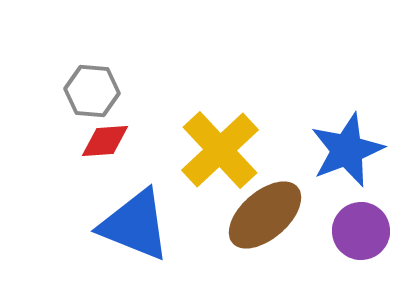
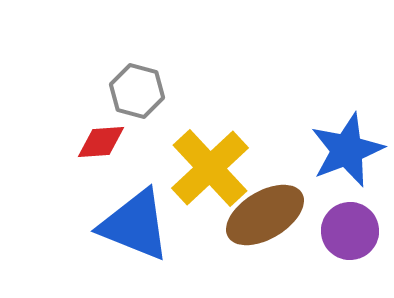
gray hexagon: moved 45 px right; rotated 10 degrees clockwise
red diamond: moved 4 px left, 1 px down
yellow cross: moved 10 px left, 18 px down
brown ellipse: rotated 10 degrees clockwise
purple circle: moved 11 px left
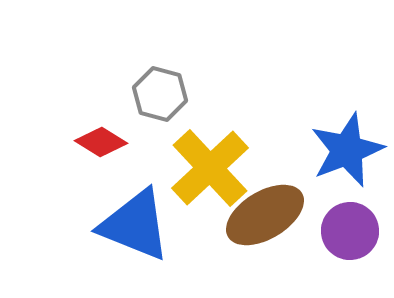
gray hexagon: moved 23 px right, 3 px down
red diamond: rotated 36 degrees clockwise
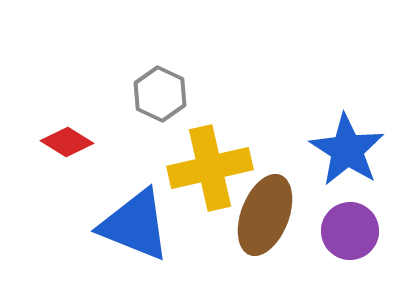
gray hexagon: rotated 10 degrees clockwise
red diamond: moved 34 px left
blue star: rotated 18 degrees counterclockwise
yellow cross: rotated 30 degrees clockwise
brown ellipse: rotated 38 degrees counterclockwise
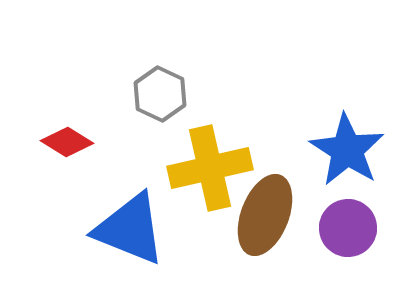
blue triangle: moved 5 px left, 4 px down
purple circle: moved 2 px left, 3 px up
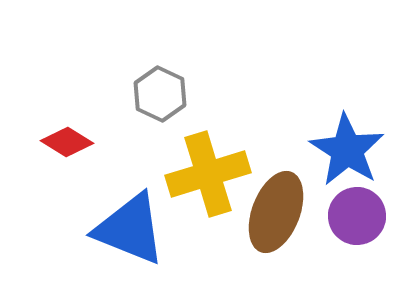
yellow cross: moved 2 px left, 6 px down; rotated 4 degrees counterclockwise
brown ellipse: moved 11 px right, 3 px up
purple circle: moved 9 px right, 12 px up
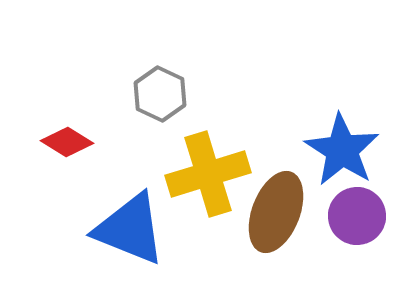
blue star: moved 5 px left
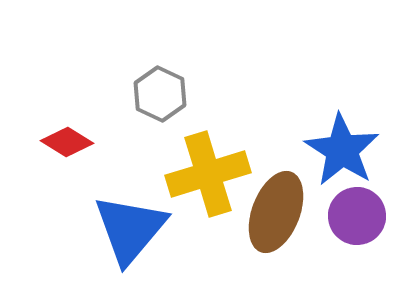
blue triangle: rotated 48 degrees clockwise
